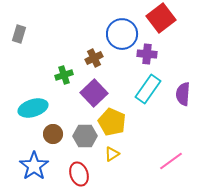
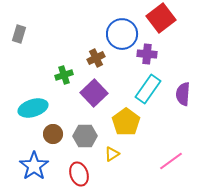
brown cross: moved 2 px right
yellow pentagon: moved 14 px right; rotated 12 degrees clockwise
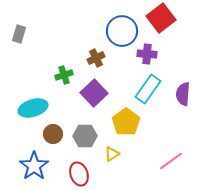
blue circle: moved 3 px up
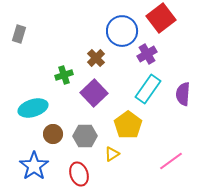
purple cross: rotated 36 degrees counterclockwise
brown cross: rotated 18 degrees counterclockwise
yellow pentagon: moved 2 px right, 3 px down
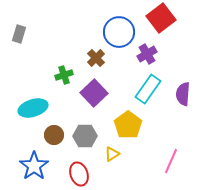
blue circle: moved 3 px left, 1 px down
brown circle: moved 1 px right, 1 px down
pink line: rotated 30 degrees counterclockwise
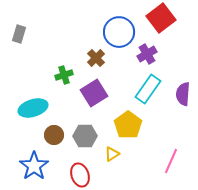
purple square: rotated 12 degrees clockwise
red ellipse: moved 1 px right, 1 px down
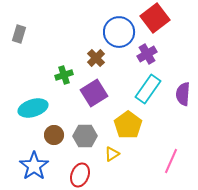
red square: moved 6 px left
red ellipse: rotated 40 degrees clockwise
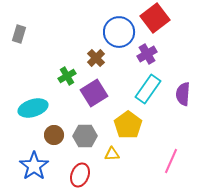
green cross: moved 3 px right, 1 px down; rotated 12 degrees counterclockwise
yellow triangle: rotated 28 degrees clockwise
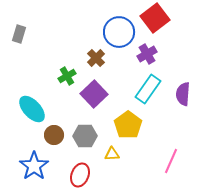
purple square: moved 1 px down; rotated 12 degrees counterclockwise
cyan ellipse: moved 1 px left, 1 px down; rotated 64 degrees clockwise
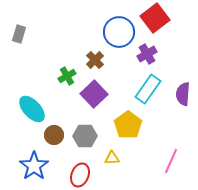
brown cross: moved 1 px left, 2 px down
yellow triangle: moved 4 px down
